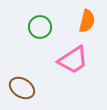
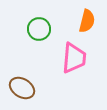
green circle: moved 1 px left, 2 px down
pink trapezoid: moved 1 px right, 2 px up; rotated 52 degrees counterclockwise
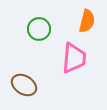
brown ellipse: moved 2 px right, 3 px up
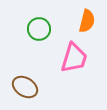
pink trapezoid: rotated 12 degrees clockwise
brown ellipse: moved 1 px right, 2 px down
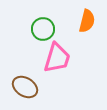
green circle: moved 4 px right
pink trapezoid: moved 17 px left
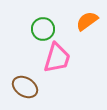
orange semicircle: rotated 140 degrees counterclockwise
